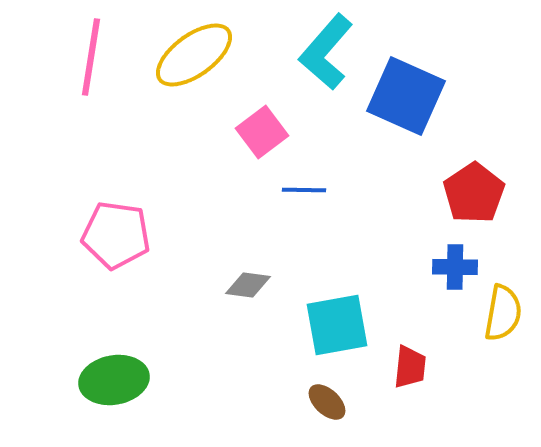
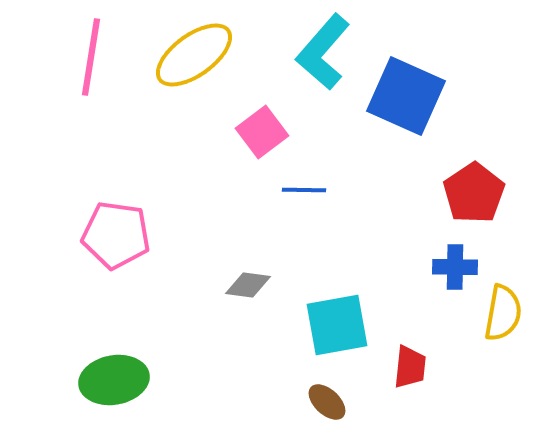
cyan L-shape: moved 3 px left
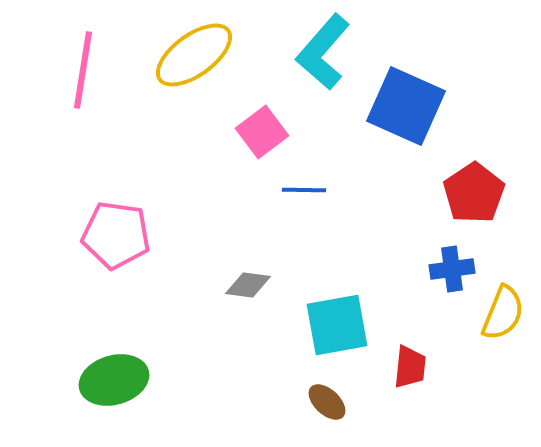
pink line: moved 8 px left, 13 px down
blue square: moved 10 px down
blue cross: moved 3 px left, 2 px down; rotated 9 degrees counterclockwise
yellow semicircle: rotated 12 degrees clockwise
green ellipse: rotated 6 degrees counterclockwise
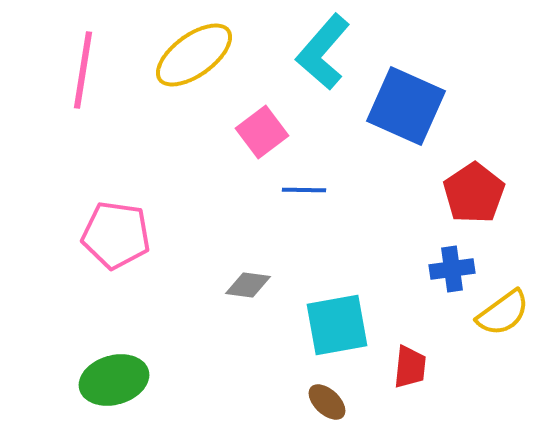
yellow semicircle: rotated 32 degrees clockwise
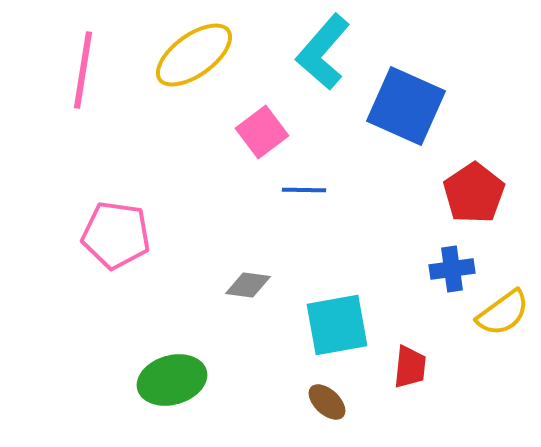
green ellipse: moved 58 px right
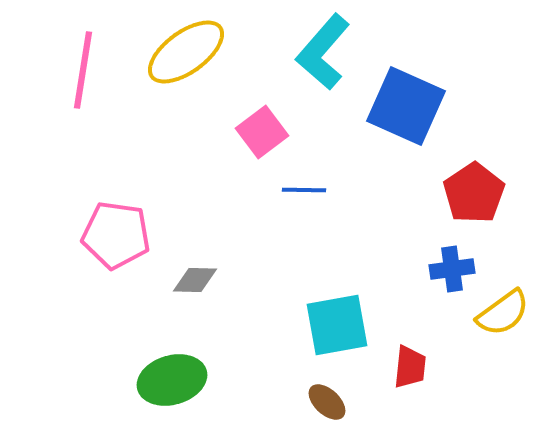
yellow ellipse: moved 8 px left, 3 px up
gray diamond: moved 53 px left, 5 px up; rotated 6 degrees counterclockwise
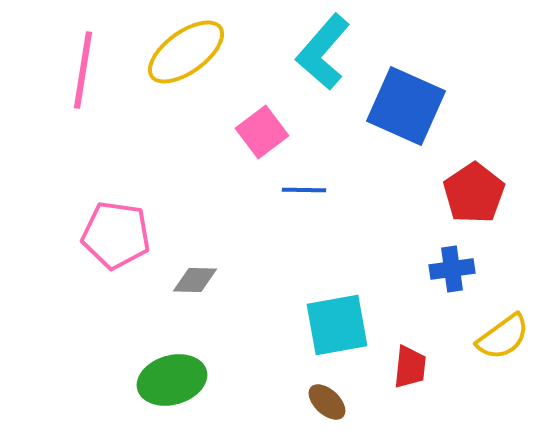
yellow semicircle: moved 24 px down
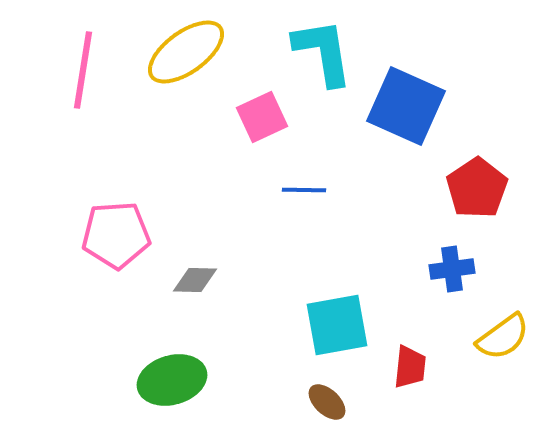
cyan L-shape: rotated 130 degrees clockwise
pink square: moved 15 px up; rotated 12 degrees clockwise
red pentagon: moved 3 px right, 5 px up
pink pentagon: rotated 12 degrees counterclockwise
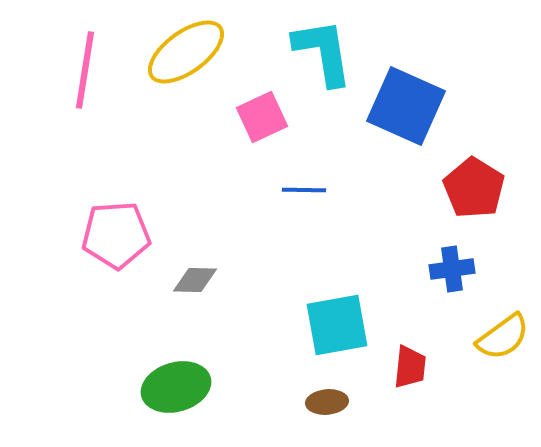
pink line: moved 2 px right
red pentagon: moved 3 px left; rotated 6 degrees counterclockwise
green ellipse: moved 4 px right, 7 px down
brown ellipse: rotated 48 degrees counterclockwise
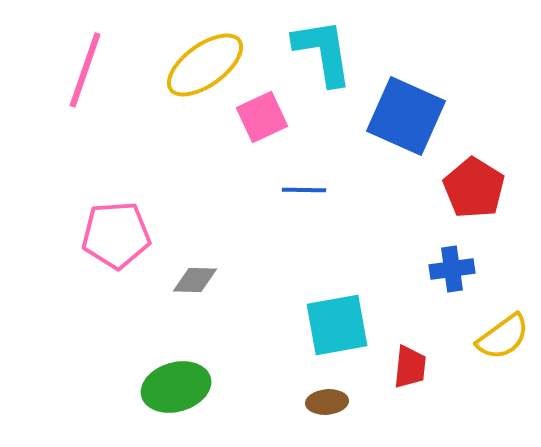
yellow ellipse: moved 19 px right, 13 px down
pink line: rotated 10 degrees clockwise
blue square: moved 10 px down
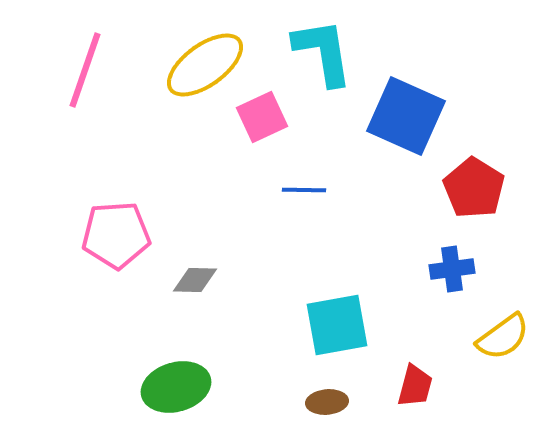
red trapezoid: moved 5 px right, 19 px down; rotated 9 degrees clockwise
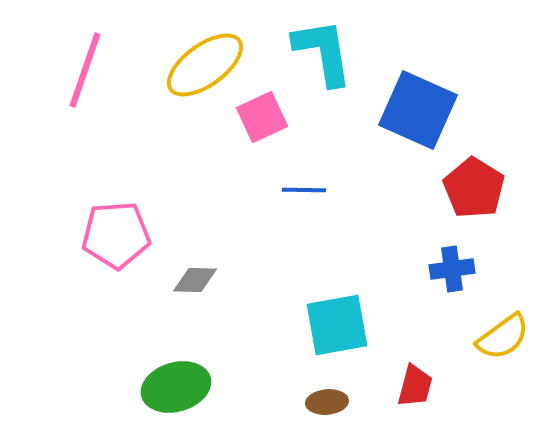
blue square: moved 12 px right, 6 px up
